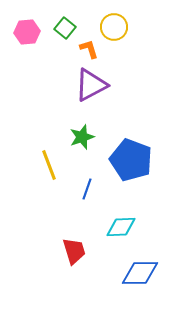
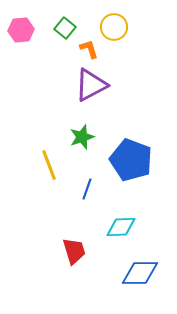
pink hexagon: moved 6 px left, 2 px up
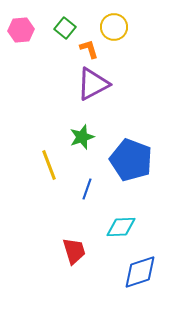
purple triangle: moved 2 px right, 1 px up
blue diamond: moved 1 px up; rotated 18 degrees counterclockwise
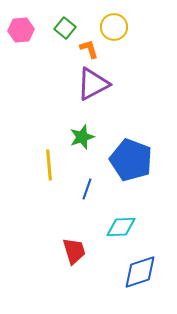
yellow line: rotated 16 degrees clockwise
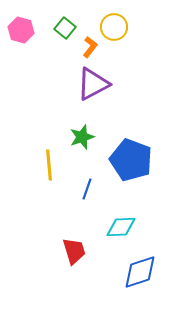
pink hexagon: rotated 20 degrees clockwise
orange L-shape: moved 1 px right, 2 px up; rotated 55 degrees clockwise
